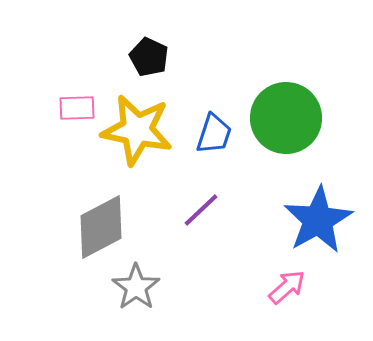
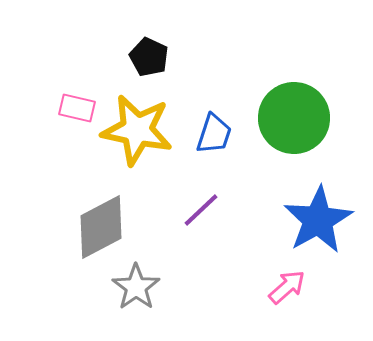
pink rectangle: rotated 15 degrees clockwise
green circle: moved 8 px right
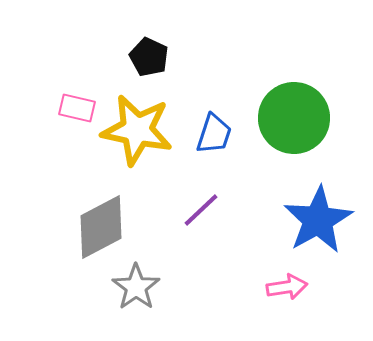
pink arrow: rotated 33 degrees clockwise
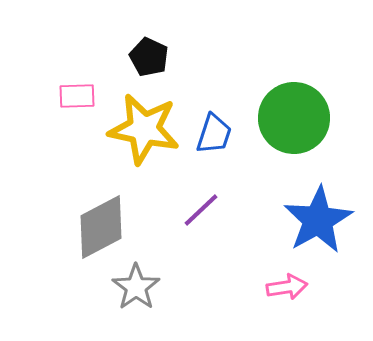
pink rectangle: moved 12 px up; rotated 15 degrees counterclockwise
yellow star: moved 7 px right, 1 px up
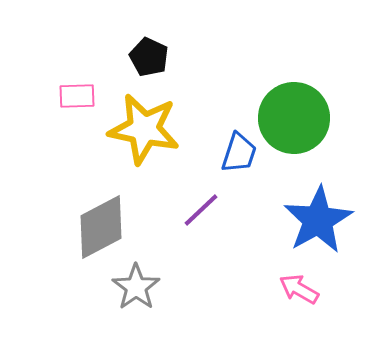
blue trapezoid: moved 25 px right, 19 px down
pink arrow: moved 12 px right, 2 px down; rotated 141 degrees counterclockwise
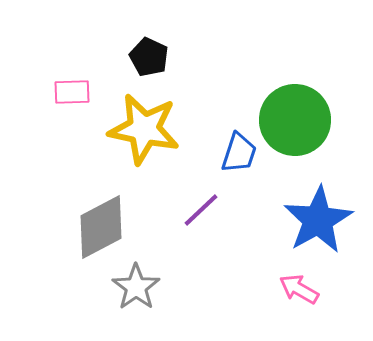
pink rectangle: moved 5 px left, 4 px up
green circle: moved 1 px right, 2 px down
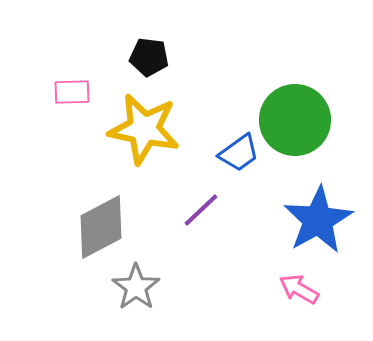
black pentagon: rotated 18 degrees counterclockwise
blue trapezoid: rotated 36 degrees clockwise
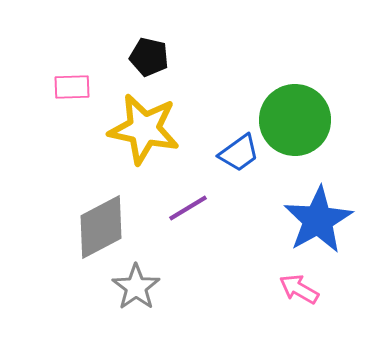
black pentagon: rotated 6 degrees clockwise
pink rectangle: moved 5 px up
purple line: moved 13 px left, 2 px up; rotated 12 degrees clockwise
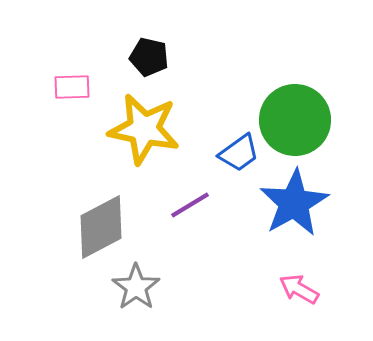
purple line: moved 2 px right, 3 px up
blue star: moved 24 px left, 17 px up
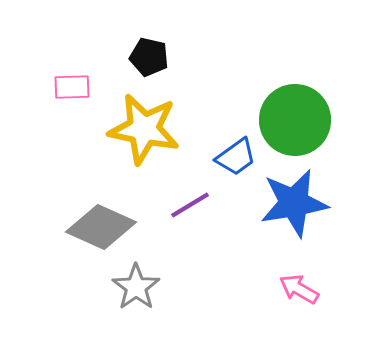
blue trapezoid: moved 3 px left, 4 px down
blue star: rotated 20 degrees clockwise
gray diamond: rotated 52 degrees clockwise
